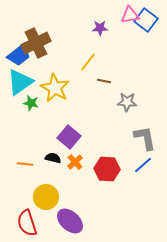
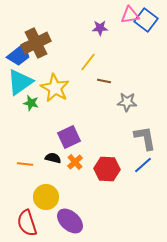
purple square: rotated 25 degrees clockwise
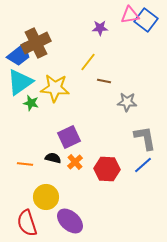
yellow star: rotated 24 degrees counterclockwise
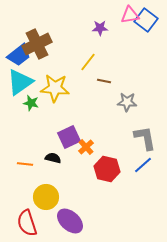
brown cross: moved 1 px right, 1 px down
orange cross: moved 11 px right, 15 px up
red hexagon: rotated 10 degrees clockwise
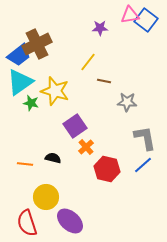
yellow star: moved 3 px down; rotated 12 degrees clockwise
purple square: moved 6 px right, 11 px up; rotated 10 degrees counterclockwise
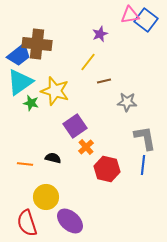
purple star: moved 6 px down; rotated 21 degrees counterclockwise
brown cross: rotated 32 degrees clockwise
brown line: rotated 24 degrees counterclockwise
blue line: rotated 42 degrees counterclockwise
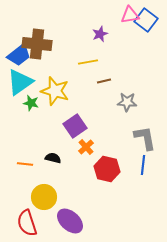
yellow line: rotated 42 degrees clockwise
yellow circle: moved 2 px left
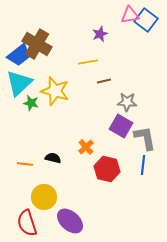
brown cross: rotated 24 degrees clockwise
cyan triangle: moved 1 px left, 1 px down; rotated 8 degrees counterclockwise
purple square: moved 46 px right; rotated 25 degrees counterclockwise
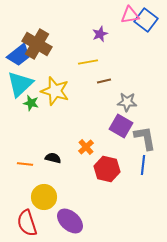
cyan triangle: moved 1 px right, 1 px down
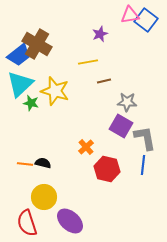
black semicircle: moved 10 px left, 5 px down
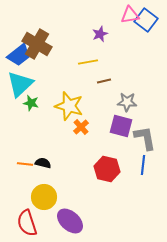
yellow star: moved 14 px right, 15 px down
purple square: rotated 15 degrees counterclockwise
orange cross: moved 5 px left, 20 px up
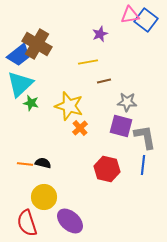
orange cross: moved 1 px left, 1 px down
gray L-shape: moved 1 px up
